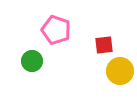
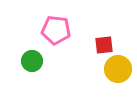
pink pentagon: rotated 12 degrees counterclockwise
yellow circle: moved 2 px left, 2 px up
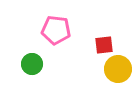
green circle: moved 3 px down
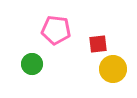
red square: moved 6 px left, 1 px up
yellow circle: moved 5 px left
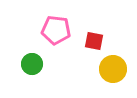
red square: moved 4 px left, 3 px up; rotated 18 degrees clockwise
